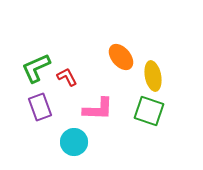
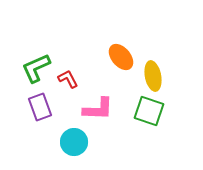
red L-shape: moved 1 px right, 2 px down
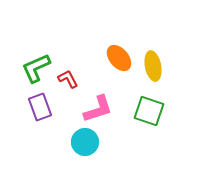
orange ellipse: moved 2 px left, 1 px down
yellow ellipse: moved 10 px up
pink L-shape: rotated 20 degrees counterclockwise
cyan circle: moved 11 px right
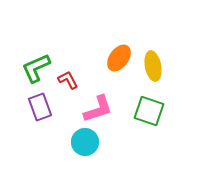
orange ellipse: rotated 76 degrees clockwise
red L-shape: moved 1 px down
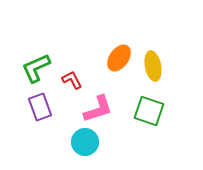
red L-shape: moved 4 px right
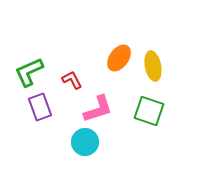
green L-shape: moved 7 px left, 4 px down
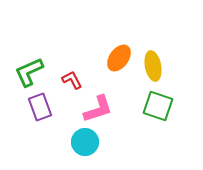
green square: moved 9 px right, 5 px up
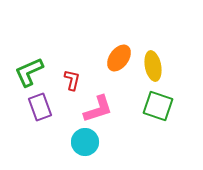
red L-shape: rotated 40 degrees clockwise
